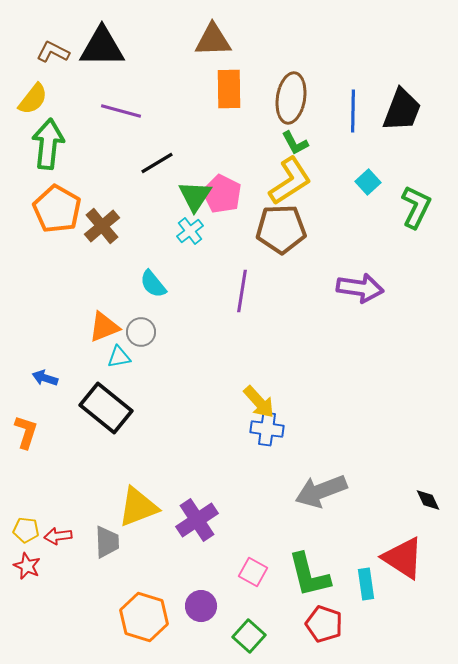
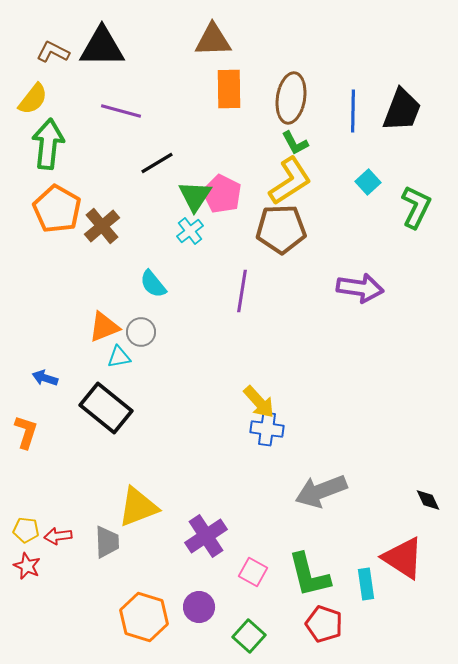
purple cross at (197, 520): moved 9 px right, 16 px down
purple circle at (201, 606): moved 2 px left, 1 px down
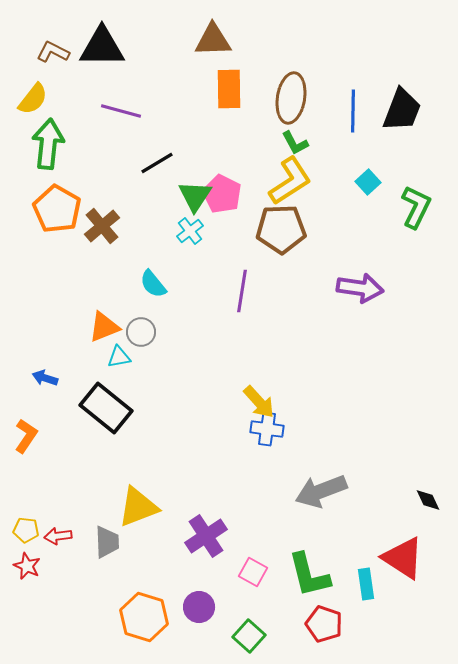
orange L-shape at (26, 432): moved 4 px down; rotated 16 degrees clockwise
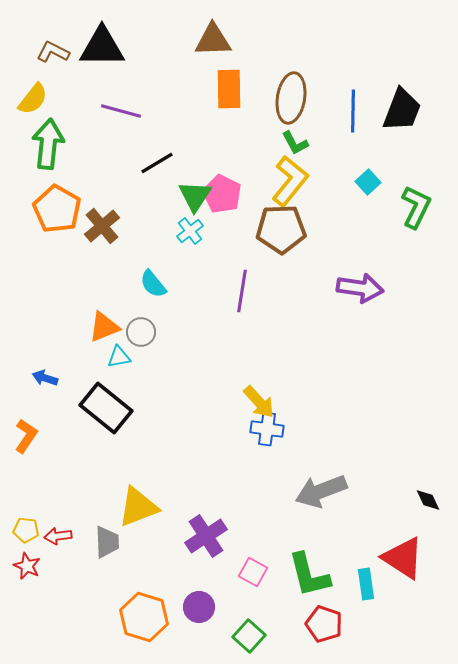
yellow L-shape at (290, 181): rotated 18 degrees counterclockwise
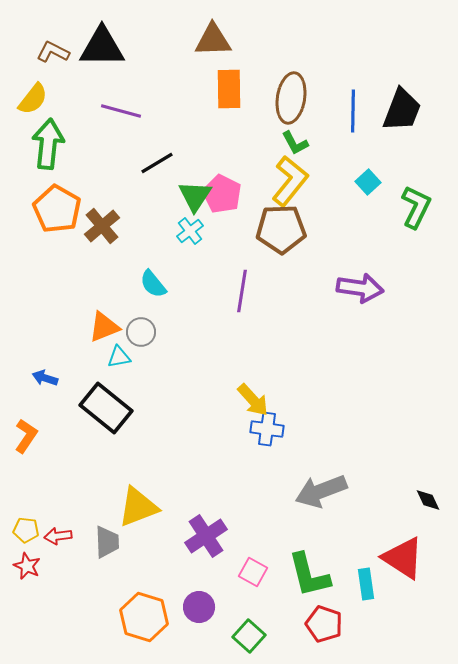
yellow arrow at (259, 402): moved 6 px left, 2 px up
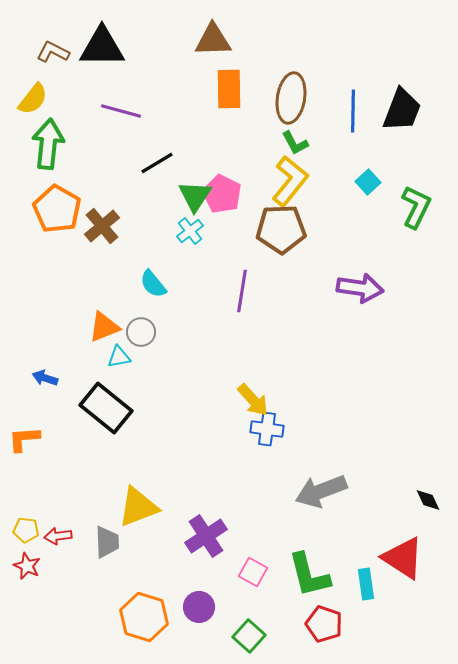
orange L-shape at (26, 436): moved 2 px left, 3 px down; rotated 128 degrees counterclockwise
